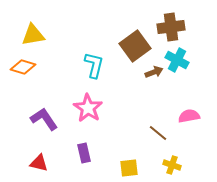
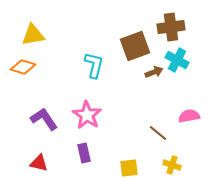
brown square: rotated 16 degrees clockwise
pink star: moved 1 px left, 7 px down
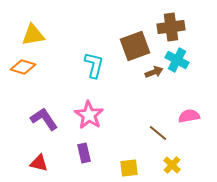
pink star: moved 2 px right
yellow cross: rotated 24 degrees clockwise
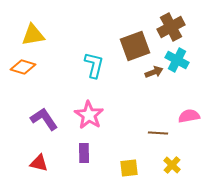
brown cross: rotated 20 degrees counterclockwise
brown line: rotated 36 degrees counterclockwise
purple rectangle: rotated 12 degrees clockwise
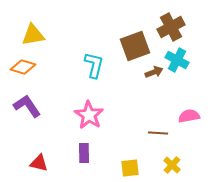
purple L-shape: moved 17 px left, 13 px up
yellow square: moved 1 px right
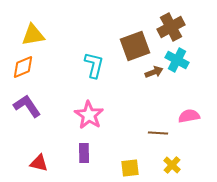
orange diamond: rotated 40 degrees counterclockwise
